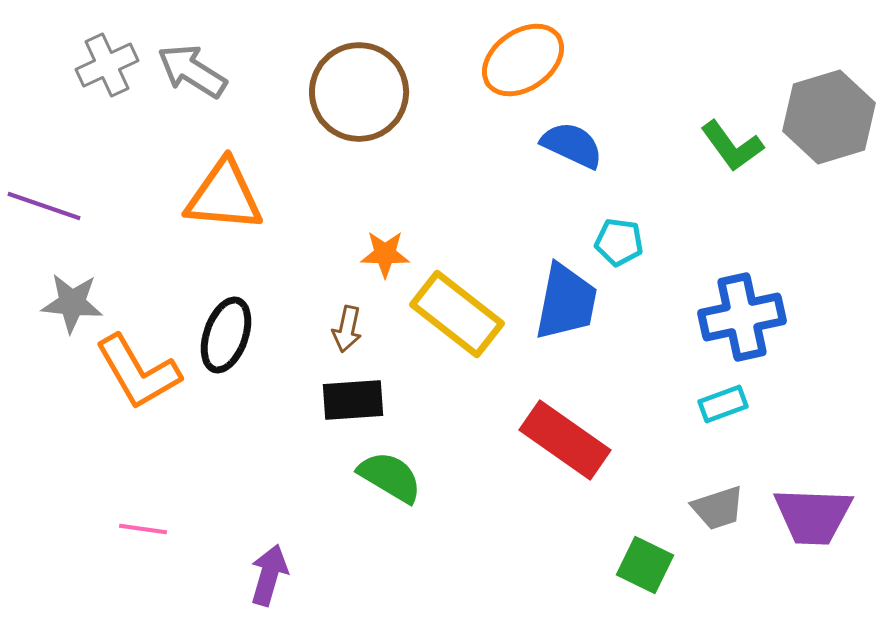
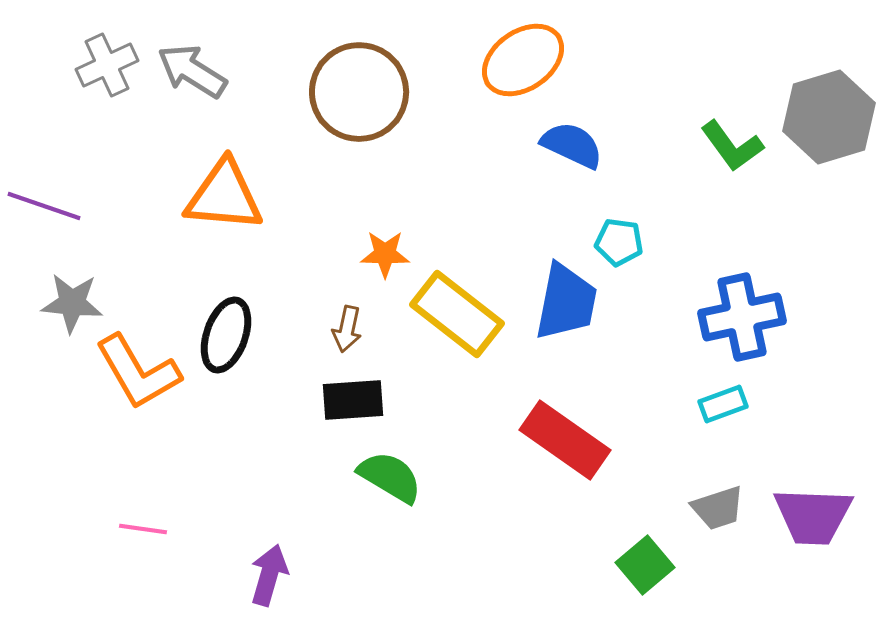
green square: rotated 24 degrees clockwise
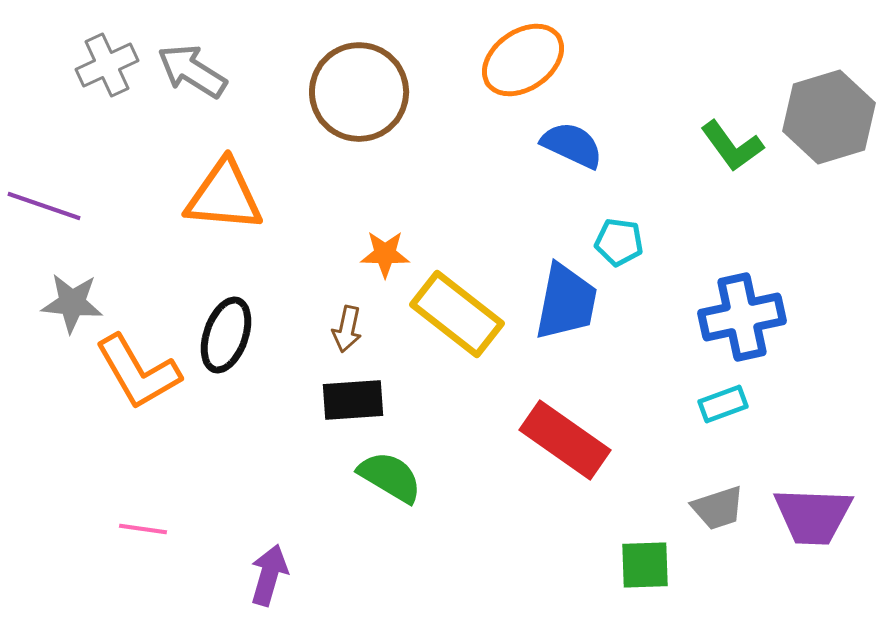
green square: rotated 38 degrees clockwise
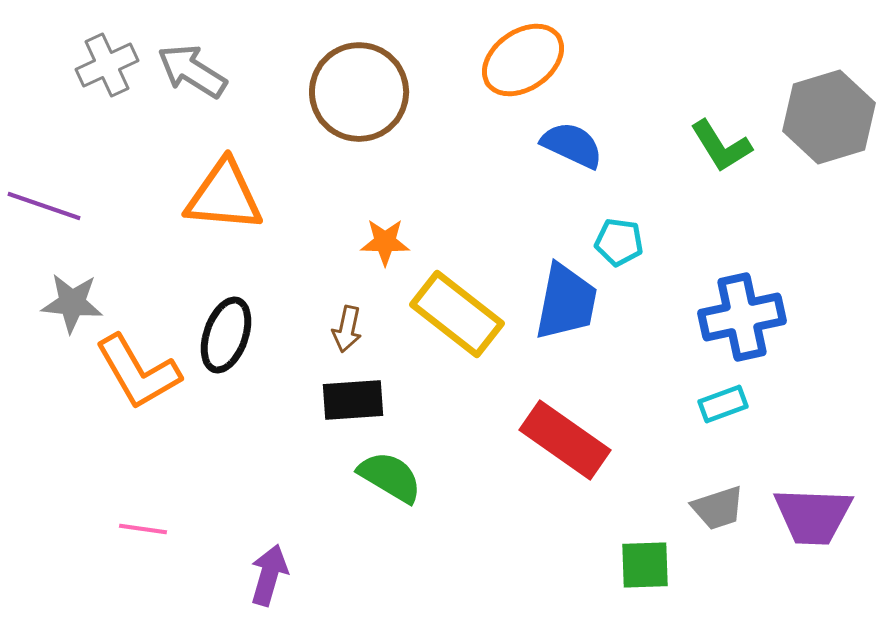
green L-shape: moved 11 px left; rotated 4 degrees clockwise
orange star: moved 12 px up
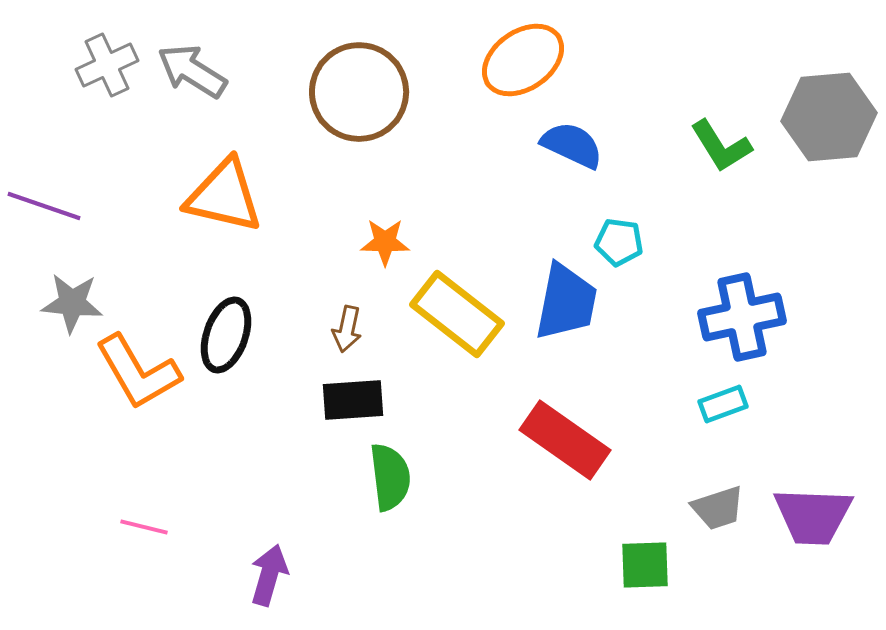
gray hexagon: rotated 12 degrees clockwise
orange triangle: rotated 8 degrees clockwise
green semicircle: rotated 52 degrees clockwise
pink line: moved 1 px right, 2 px up; rotated 6 degrees clockwise
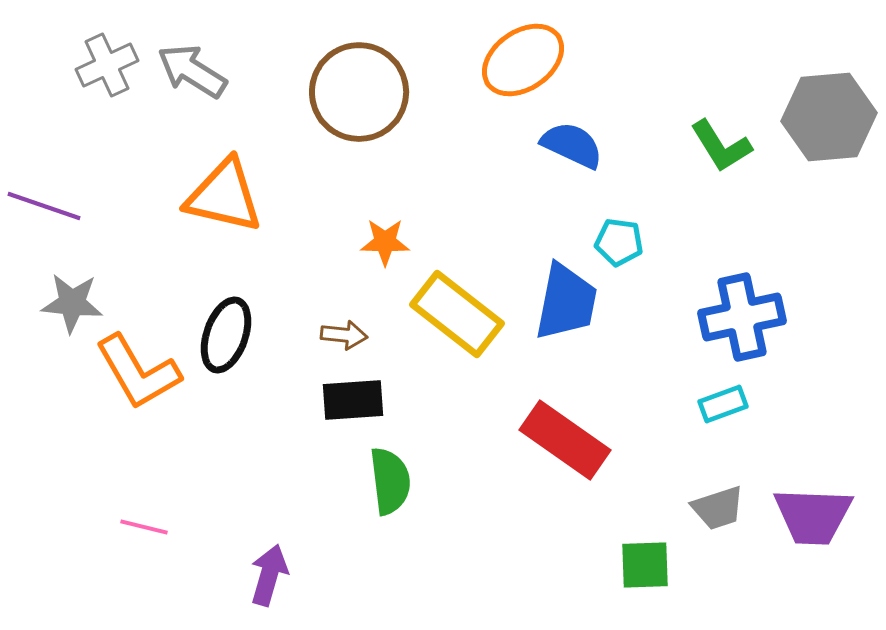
brown arrow: moved 3 px left, 6 px down; rotated 96 degrees counterclockwise
green semicircle: moved 4 px down
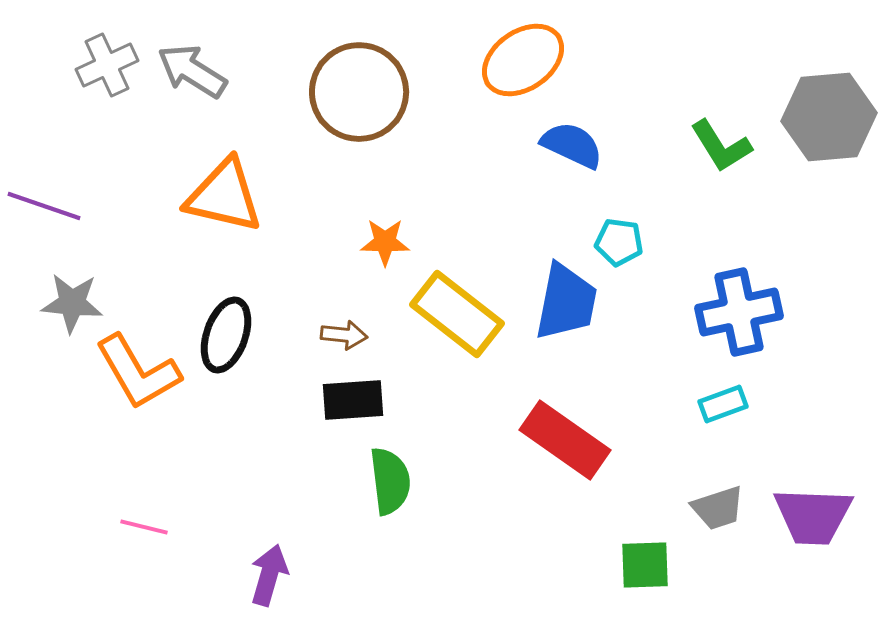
blue cross: moved 3 px left, 5 px up
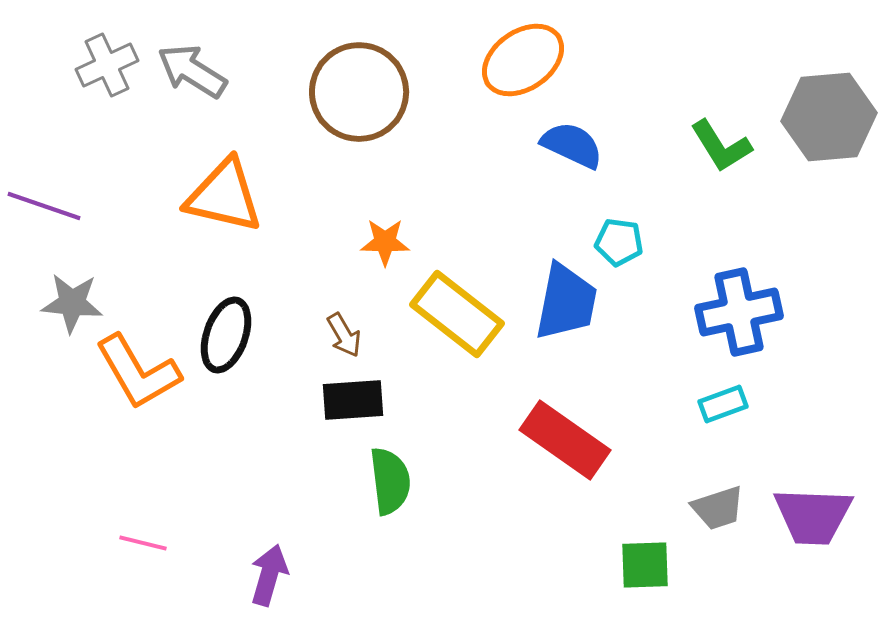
brown arrow: rotated 54 degrees clockwise
pink line: moved 1 px left, 16 px down
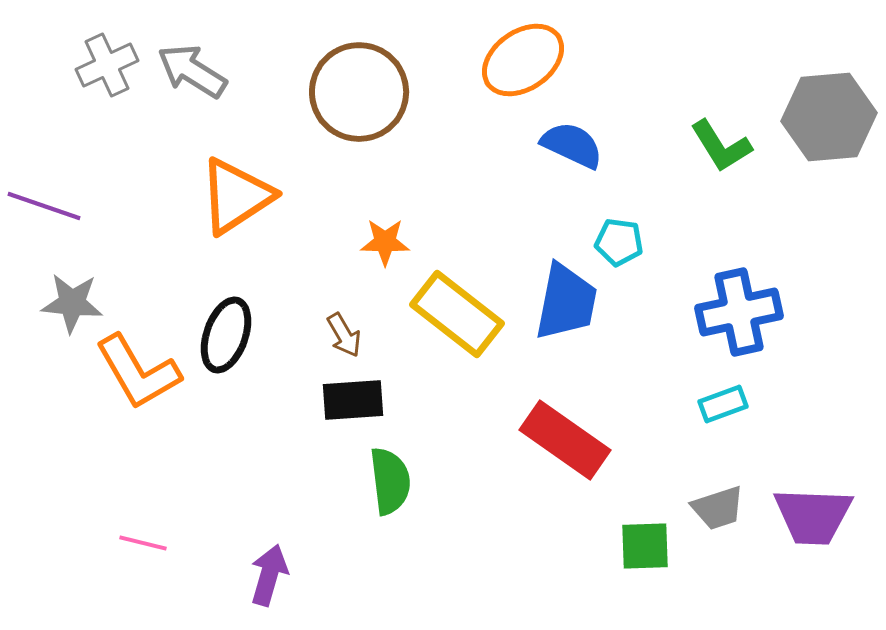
orange triangle: moved 12 px right; rotated 46 degrees counterclockwise
green square: moved 19 px up
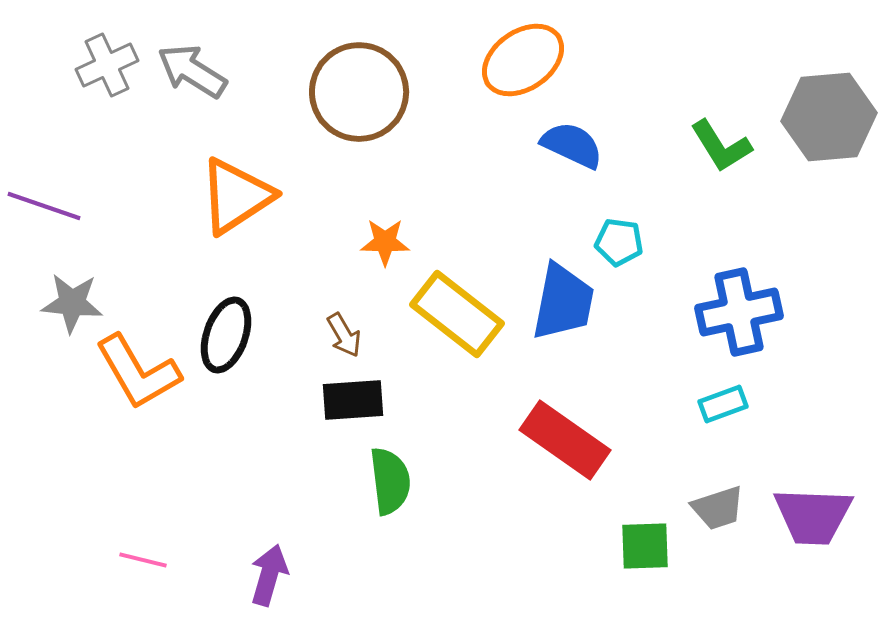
blue trapezoid: moved 3 px left
pink line: moved 17 px down
